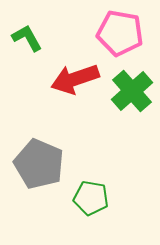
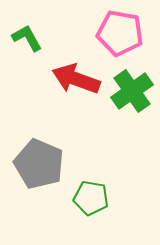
red arrow: moved 1 px right; rotated 39 degrees clockwise
green cross: rotated 6 degrees clockwise
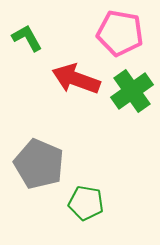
green pentagon: moved 5 px left, 5 px down
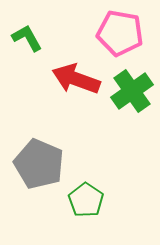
green pentagon: moved 3 px up; rotated 24 degrees clockwise
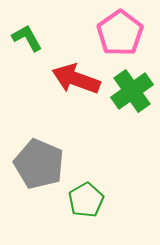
pink pentagon: rotated 27 degrees clockwise
green pentagon: rotated 8 degrees clockwise
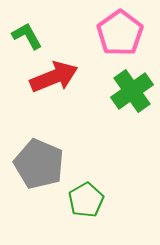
green L-shape: moved 2 px up
red arrow: moved 22 px left, 2 px up; rotated 138 degrees clockwise
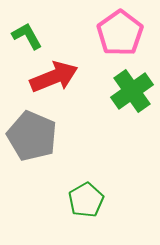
gray pentagon: moved 7 px left, 28 px up
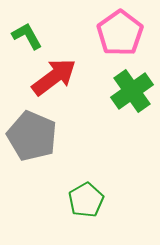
red arrow: rotated 15 degrees counterclockwise
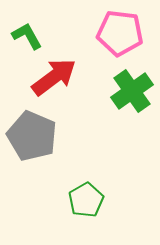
pink pentagon: rotated 30 degrees counterclockwise
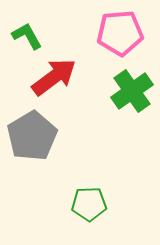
pink pentagon: rotated 12 degrees counterclockwise
gray pentagon: rotated 18 degrees clockwise
green pentagon: moved 3 px right, 4 px down; rotated 28 degrees clockwise
